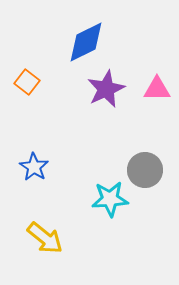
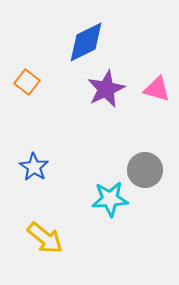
pink triangle: rotated 16 degrees clockwise
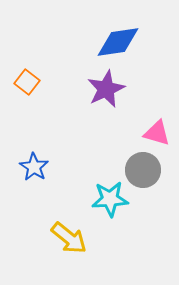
blue diamond: moved 32 px right; rotated 18 degrees clockwise
pink triangle: moved 44 px down
gray circle: moved 2 px left
yellow arrow: moved 24 px right
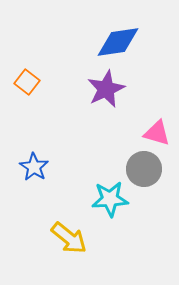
gray circle: moved 1 px right, 1 px up
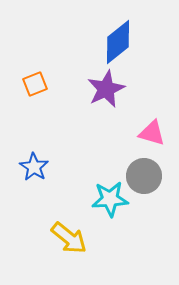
blue diamond: rotated 30 degrees counterclockwise
orange square: moved 8 px right, 2 px down; rotated 30 degrees clockwise
pink triangle: moved 5 px left
gray circle: moved 7 px down
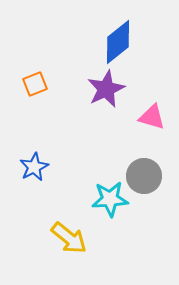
pink triangle: moved 16 px up
blue star: rotated 12 degrees clockwise
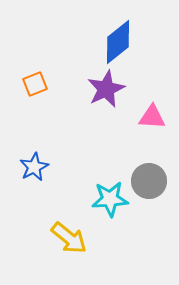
pink triangle: rotated 12 degrees counterclockwise
gray circle: moved 5 px right, 5 px down
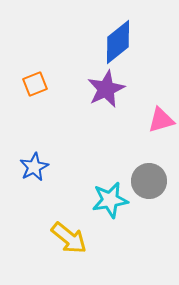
pink triangle: moved 9 px right, 3 px down; rotated 20 degrees counterclockwise
cyan star: moved 1 px down; rotated 6 degrees counterclockwise
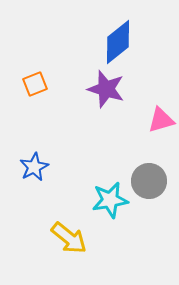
purple star: rotated 30 degrees counterclockwise
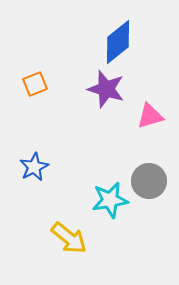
pink triangle: moved 11 px left, 4 px up
